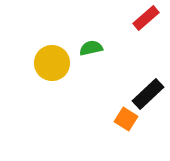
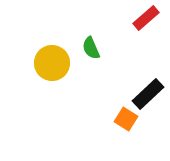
green semicircle: rotated 100 degrees counterclockwise
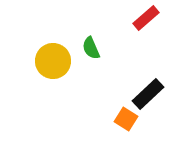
yellow circle: moved 1 px right, 2 px up
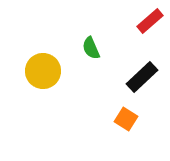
red rectangle: moved 4 px right, 3 px down
yellow circle: moved 10 px left, 10 px down
black rectangle: moved 6 px left, 17 px up
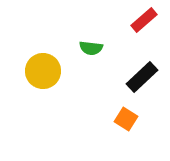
red rectangle: moved 6 px left, 1 px up
green semicircle: rotated 60 degrees counterclockwise
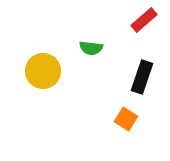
black rectangle: rotated 28 degrees counterclockwise
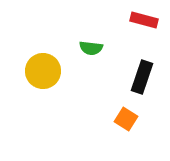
red rectangle: rotated 56 degrees clockwise
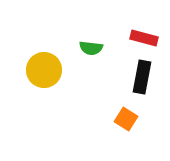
red rectangle: moved 18 px down
yellow circle: moved 1 px right, 1 px up
black rectangle: rotated 8 degrees counterclockwise
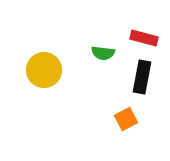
green semicircle: moved 12 px right, 5 px down
orange square: rotated 30 degrees clockwise
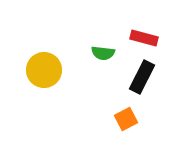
black rectangle: rotated 16 degrees clockwise
